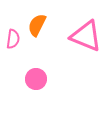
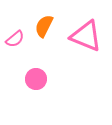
orange semicircle: moved 7 px right, 1 px down
pink semicircle: moved 2 px right; rotated 42 degrees clockwise
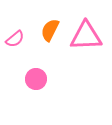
orange semicircle: moved 6 px right, 4 px down
pink triangle: rotated 24 degrees counterclockwise
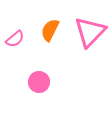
pink triangle: moved 4 px right, 4 px up; rotated 44 degrees counterclockwise
pink circle: moved 3 px right, 3 px down
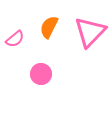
orange semicircle: moved 1 px left, 3 px up
pink circle: moved 2 px right, 8 px up
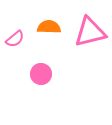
orange semicircle: rotated 65 degrees clockwise
pink triangle: rotated 32 degrees clockwise
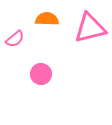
orange semicircle: moved 2 px left, 8 px up
pink triangle: moved 4 px up
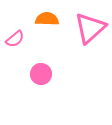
pink triangle: rotated 28 degrees counterclockwise
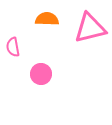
pink triangle: rotated 28 degrees clockwise
pink semicircle: moved 2 px left, 8 px down; rotated 120 degrees clockwise
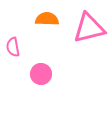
pink triangle: moved 1 px left
